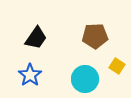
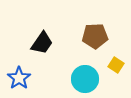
black trapezoid: moved 6 px right, 5 px down
yellow square: moved 1 px left, 1 px up
blue star: moved 11 px left, 3 px down
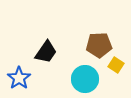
brown pentagon: moved 4 px right, 9 px down
black trapezoid: moved 4 px right, 9 px down
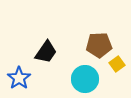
yellow square: moved 1 px right, 1 px up; rotated 21 degrees clockwise
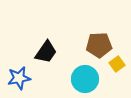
blue star: rotated 25 degrees clockwise
